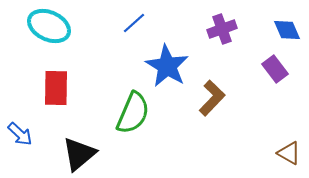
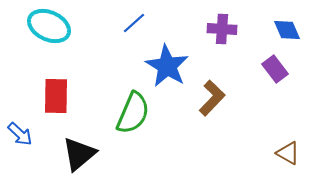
purple cross: rotated 24 degrees clockwise
red rectangle: moved 8 px down
brown triangle: moved 1 px left
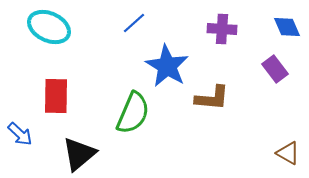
cyan ellipse: moved 1 px down
blue diamond: moved 3 px up
brown L-shape: rotated 51 degrees clockwise
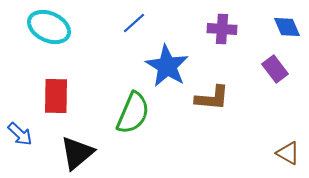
black triangle: moved 2 px left, 1 px up
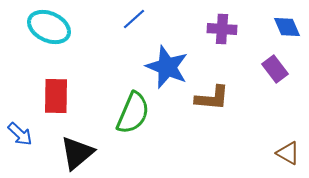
blue line: moved 4 px up
blue star: moved 1 px down; rotated 9 degrees counterclockwise
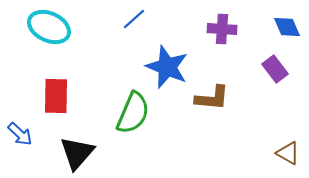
black triangle: rotated 9 degrees counterclockwise
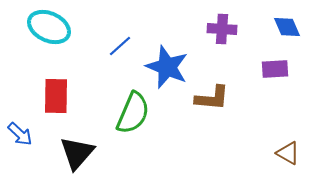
blue line: moved 14 px left, 27 px down
purple rectangle: rotated 56 degrees counterclockwise
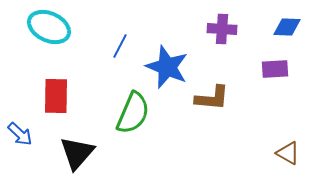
blue diamond: rotated 64 degrees counterclockwise
blue line: rotated 20 degrees counterclockwise
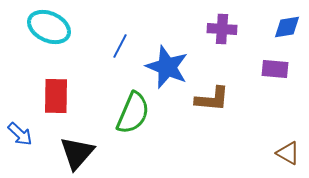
blue diamond: rotated 12 degrees counterclockwise
purple rectangle: rotated 8 degrees clockwise
brown L-shape: moved 1 px down
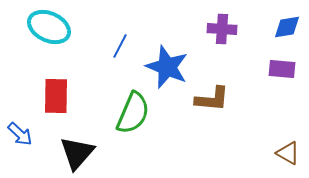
purple rectangle: moved 7 px right
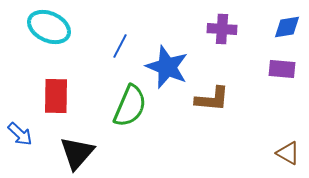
green semicircle: moved 3 px left, 7 px up
